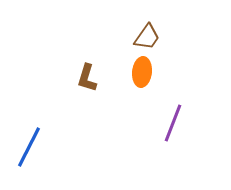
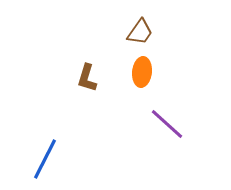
brown trapezoid: moved 7 px left, 5 px up
purple line: moved 6 px left, 1 px down; rotated 69 degrees counterclockwise
blue line: moved 16 px right, 12 px down
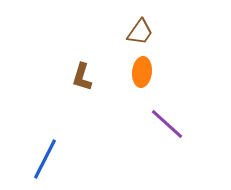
brown L-shape: moved 5 px left, 1 px up
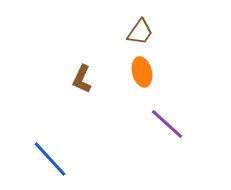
orange ellipse: rotated 20 degrees counterclockwise
brown L-shape: moved 2 px down; rotated 8 degrees clockwise
blue line: moved 5 px right; rotated 69 degrees counterclockwise
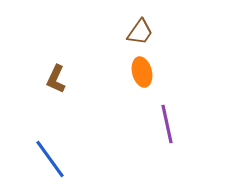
brown L-shape: moved 26 px left
purple line: rotated 36 degrees clockwise
blue line: rotated 6 degrees clockwise
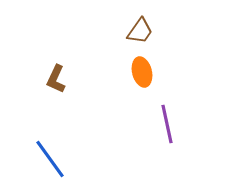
brown trapezoid: moved 1 px up
